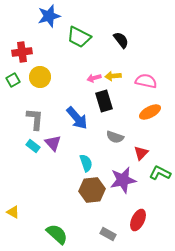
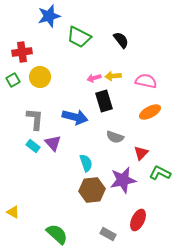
blue arrow: moved 2 px left, 1 px up; rotated 35 degrees counterclockwise
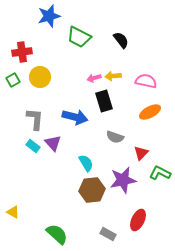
cyan semicircle: rotated 12 degrees counterclockwise
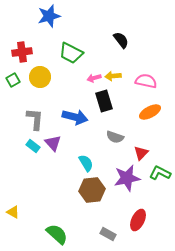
green trapezoid: moved 8 px left, 16 px down
purple star: moved 4 px right, 2 px up
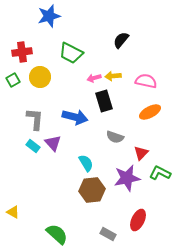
black semicircle: rotated 102 degrees counterclockwise
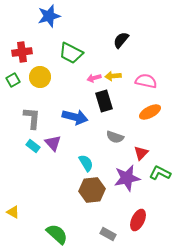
gray L-shape: moved 3 px left, 1 px up
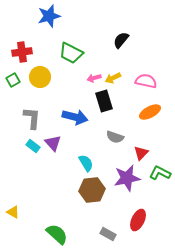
yellow arrow: moved 2 px down; rotated 21 degrees counterclockwise
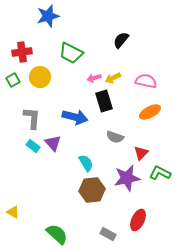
blue star: moved 1 px left
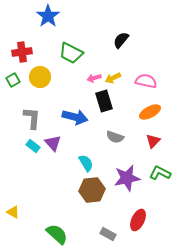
blue star: rotated 20 degrees counterclockwise
red triangle: moved 12 px right, 12 px up
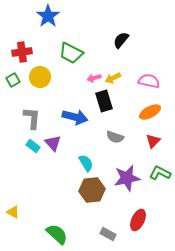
pink semicircle: moved 3 px right
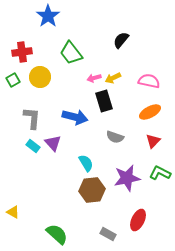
green trapezoid: rotated 25 degrees clockwise
